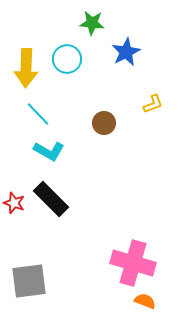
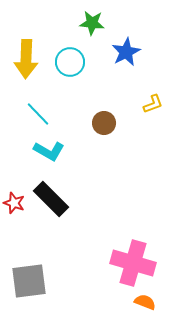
cyan circle: moved 3 px right, 3 px down
yellow arrow: moved 9 px up
orange semicircle: moved 1 px down
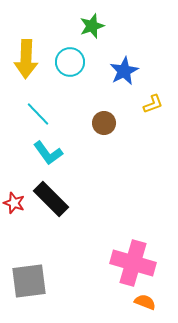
green star: moved 3 px down; rotated 25 degrees counterclockwise
blue star: moved 2 px left, 19 px down
cyan L-shape: moved 1 px left, 2 px down; rotated 24 degrees clockwise
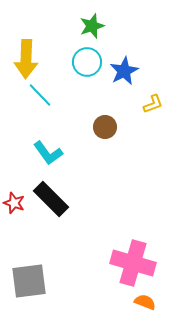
cyan circle: moved 17 px right
cyan line: moved 2 px right, 19 px up
brown circle: moved 1 px right, 4 px down
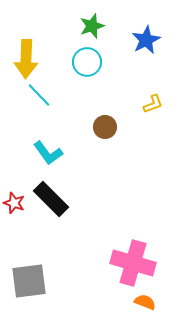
blue star: moved 22 px right, 31 px up
cyan line: moved 1 px left
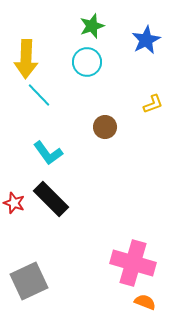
gray square: rotated 18 degrees counterclockwise
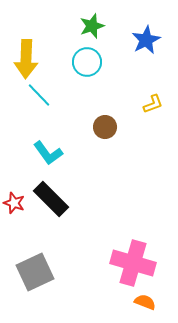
gray square: moved 6 px right, 9 px up
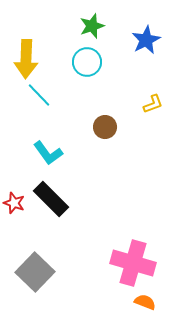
gray square: rotated 21 degrees counterclockwise
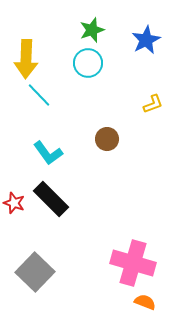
green star: moved 4 px down
cyan circle: moved 1 px right, 1 px down
brown circle: moved 2 px right, 12 px down
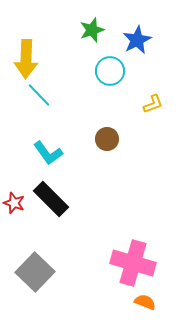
blue star: moved 9 px left
cyan circle: moved 22 px right, 8 px down
